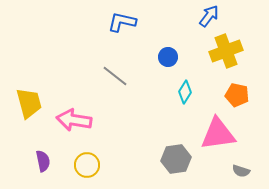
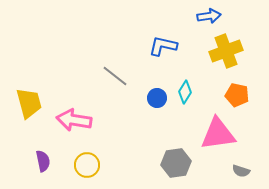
blue arrow: rotated 45 degrees clockwise
blue L-shape: moved 41 px right, 24 px down
blue circle: moved 11 px left, 41 px down
gray hexagon: moved 4 px down
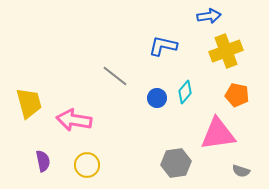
cyan diamond: rotated 10 degrees clockwise
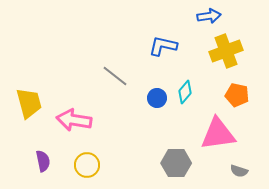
gray hexagon: rotated 8 degrees clockwise
gray semicircle: moved 2 px left
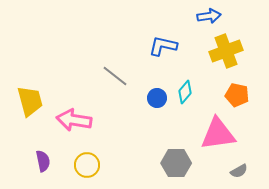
yellow trapezoid: moved 1 px right, 2 px up
gray semicircle: rotated 48 degrees counterclockwise
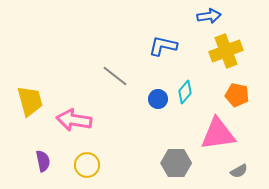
blue circle: moved 1 px right, 1 px down
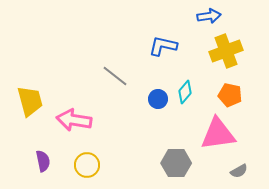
orange pentagon: moved 7 px left
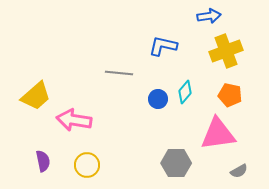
gray line: moved 4 px right, 3 px up; rotated 32 degrees counterclockwise
yellow trapezoid: moved 6 px right, 5 px up; rotated 64 degrees clockwise
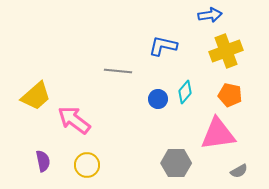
blue arrow: moved 1 px right, 1 px up
gray line: moved 1 px left, 2 px up
pink arrow: rotated 28 degrees clockwise
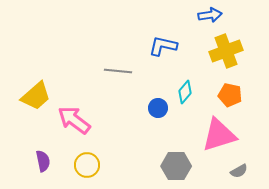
blue circle: moved 9 px down
pink triangle: moved 1 px right, 1 px down; rotated 9 degrees counterclockwise
gray hexagon: moved 3 px down
